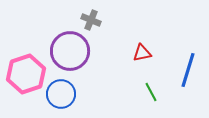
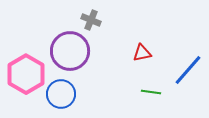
blue line: rotated 24 degrees clockwise
pink hexagon: rotated 12 degrees counterclockwise
green line: rotated 54 degrees counterclockwise
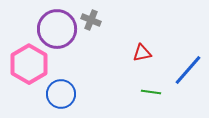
purple circle: moved 13 px left, 22 px up
pink hexagon: moved 3 px right, 10 px up
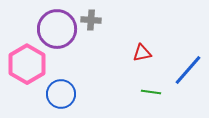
gray cross: rotated 18 degrees counterclockwise
pink hexagon: moved 2 px left
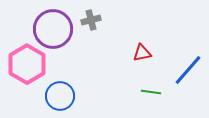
gray cross: rotated 18 degrees counterclockwise
purple circle: moved 4 px left
blue circle: moved 1 px left, 2 px down
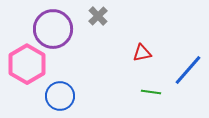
gray cross: moved 7 px right, 4 px up; rotated 30 degrees counterclockwise
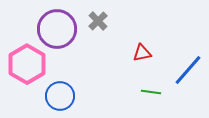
gray cross: moved 5 px down
purple circle: moved 4 px right
